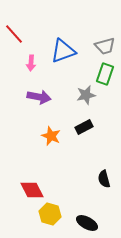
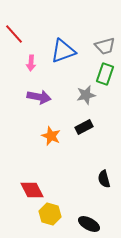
black ellipse: moved 2 px right, 1 px down
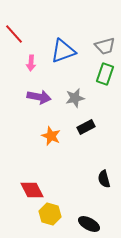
gray star: moved 11 px left, 3 px down
black rectangle: moved 2 px right
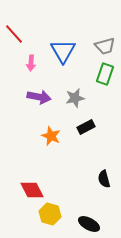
blue triangle: rotated 40 degrees counterclockwise
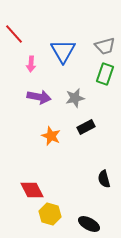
pink arrow: moved 1 px down
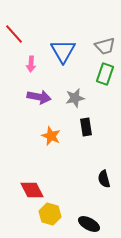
black rectangle: rotated 72 degrees counterclockwise
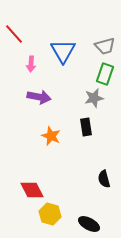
gray star: moved 19 px right
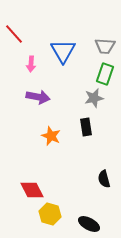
gray trapezoid: rotated 20 degrees clockwise
purple arrow: moved 1 px left
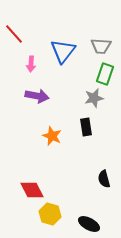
gray trapezoid: moved 4 px left
blue triangle: rotated 8 degrees clockwise
purple arrow: moved 1 px left, 1 px up
orange star: moved 1 px right
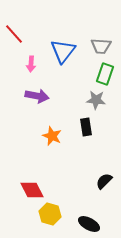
gray star: moved 2 px right, 2 px down; rotated 18 degrees clockwise
black semicircle: moved 2 px down; rotated 60 degrees clockwise
